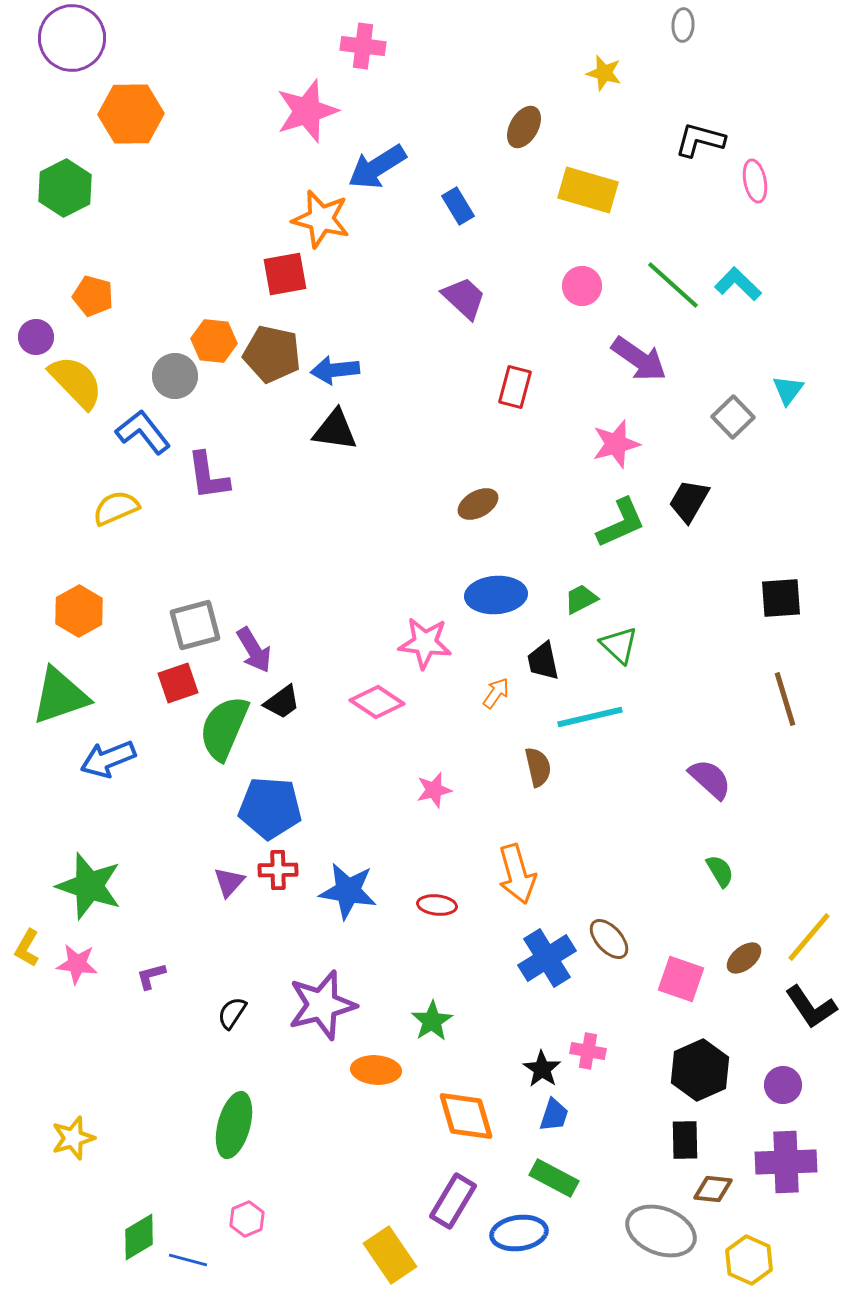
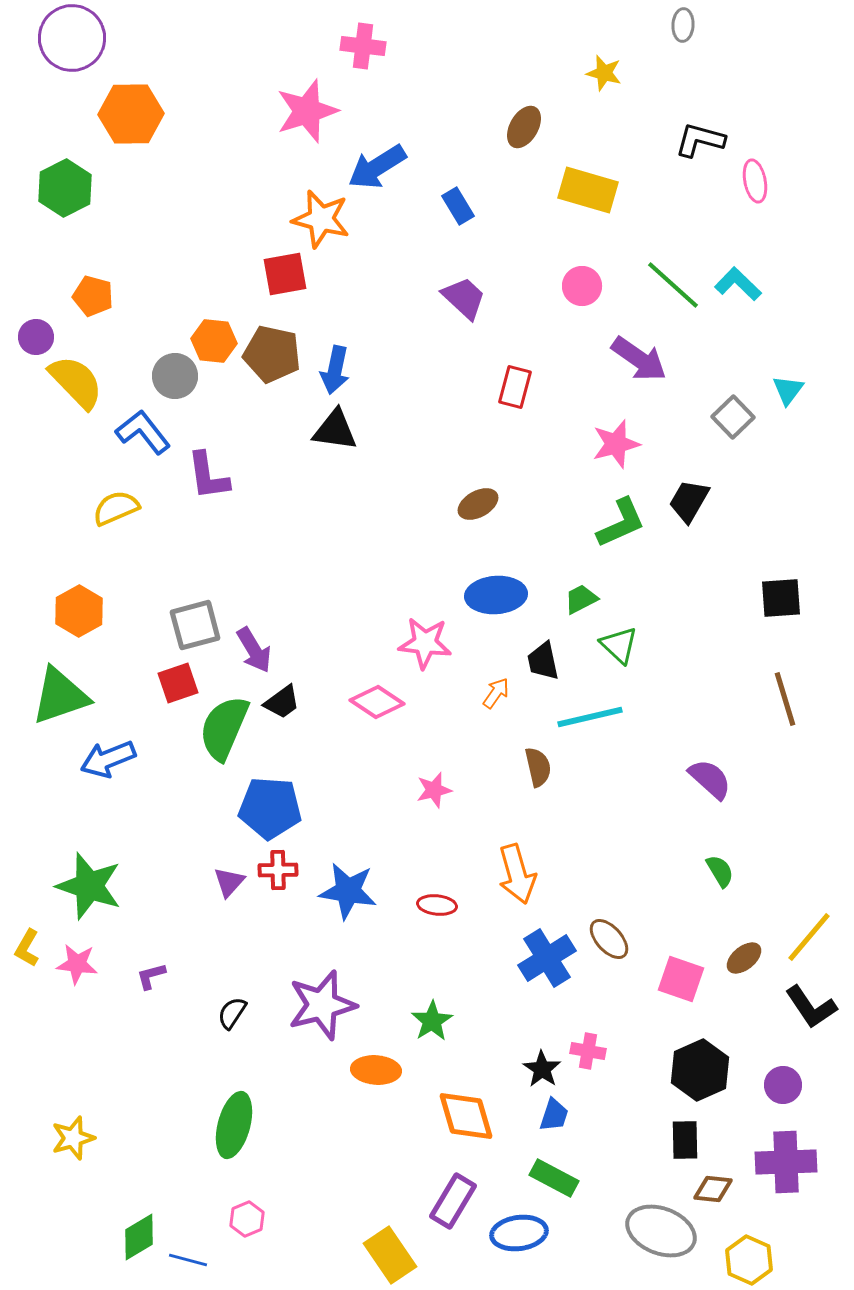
blue arrow at (335, 370): rotated 72 degrees counterclockwise
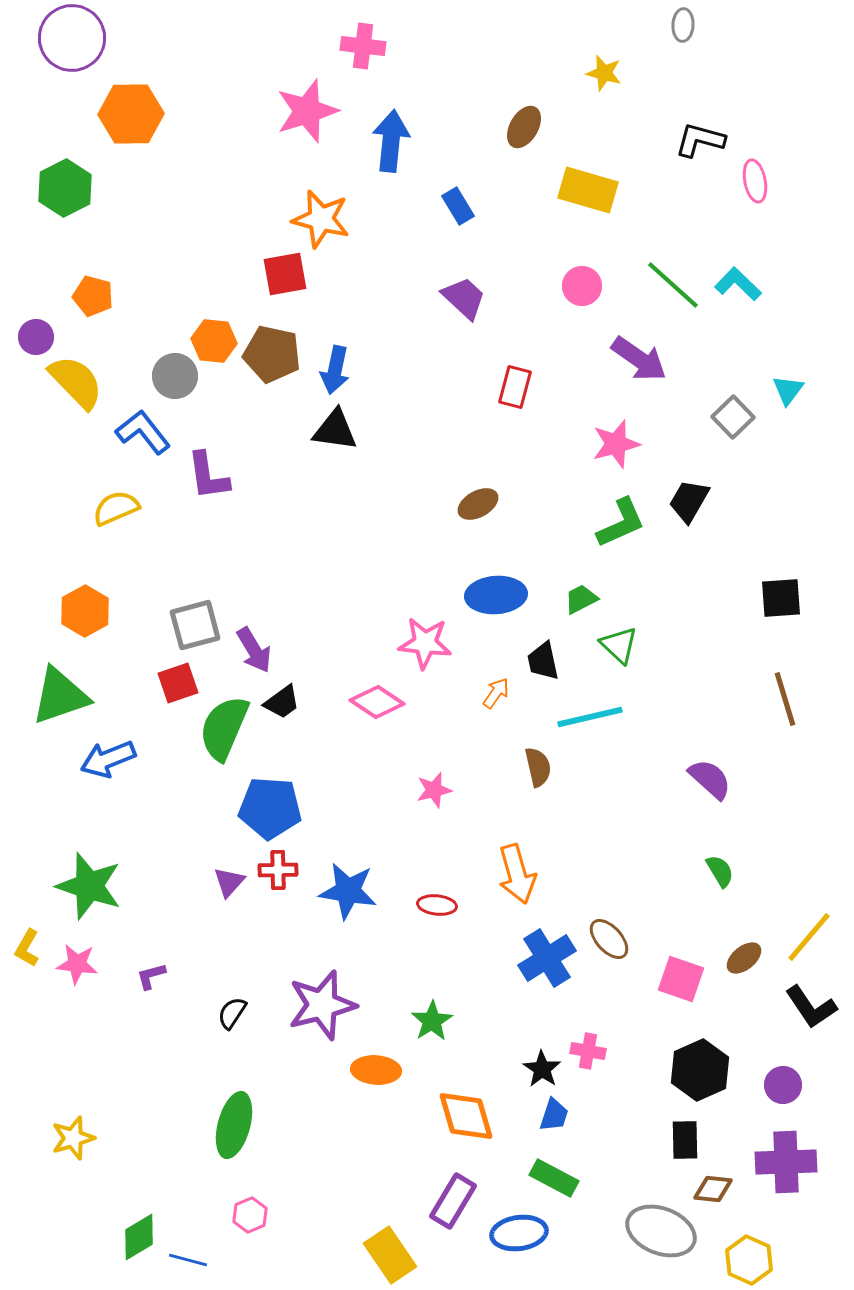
blue arrow at (377, 167): moved 14 px right, 26 px up; rotated 128 degrees clockwise
orange hexagon at (79, 611): moved 6 px right
pink hexagon at (247, 1219): moved 3 px right, 4 px up
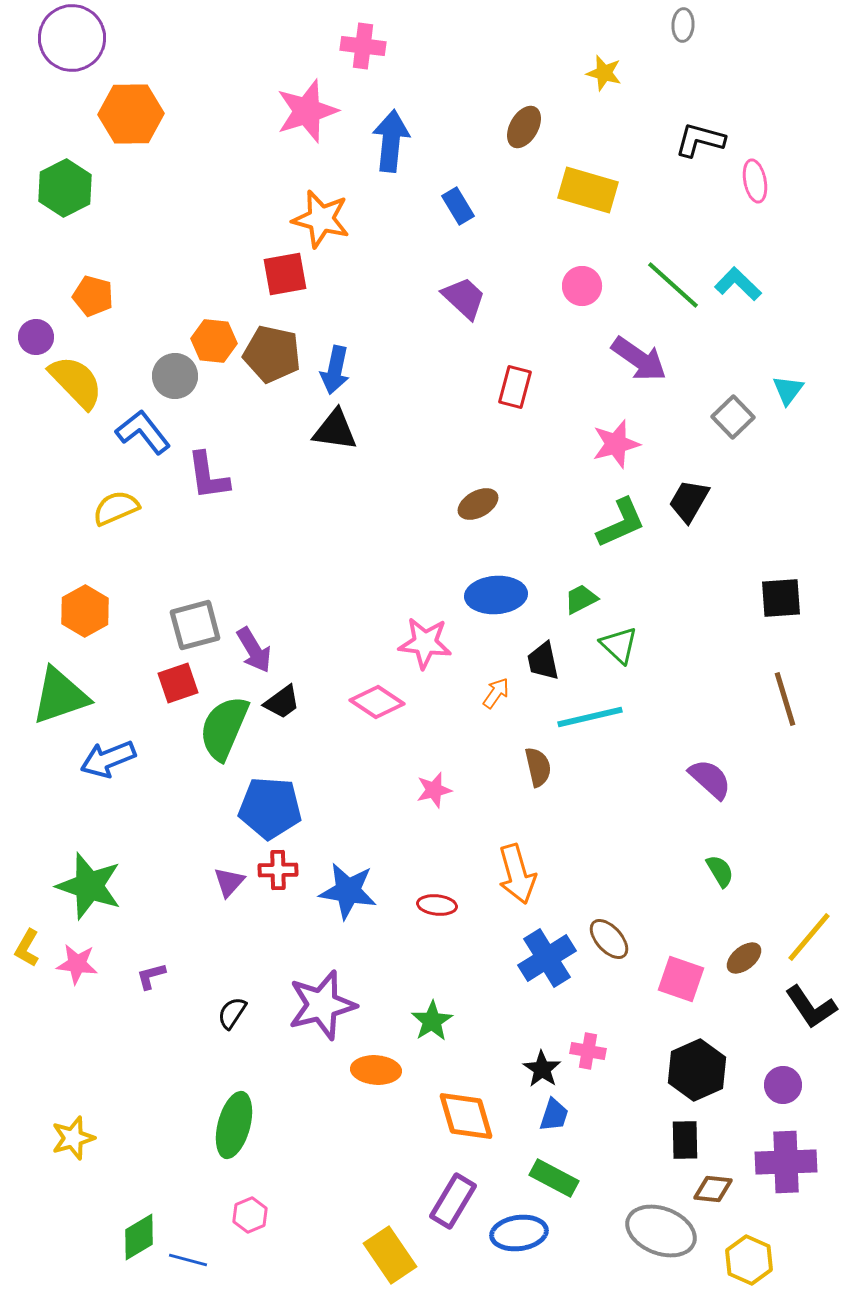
black hexagon at (700, 1070): moved 3 px left
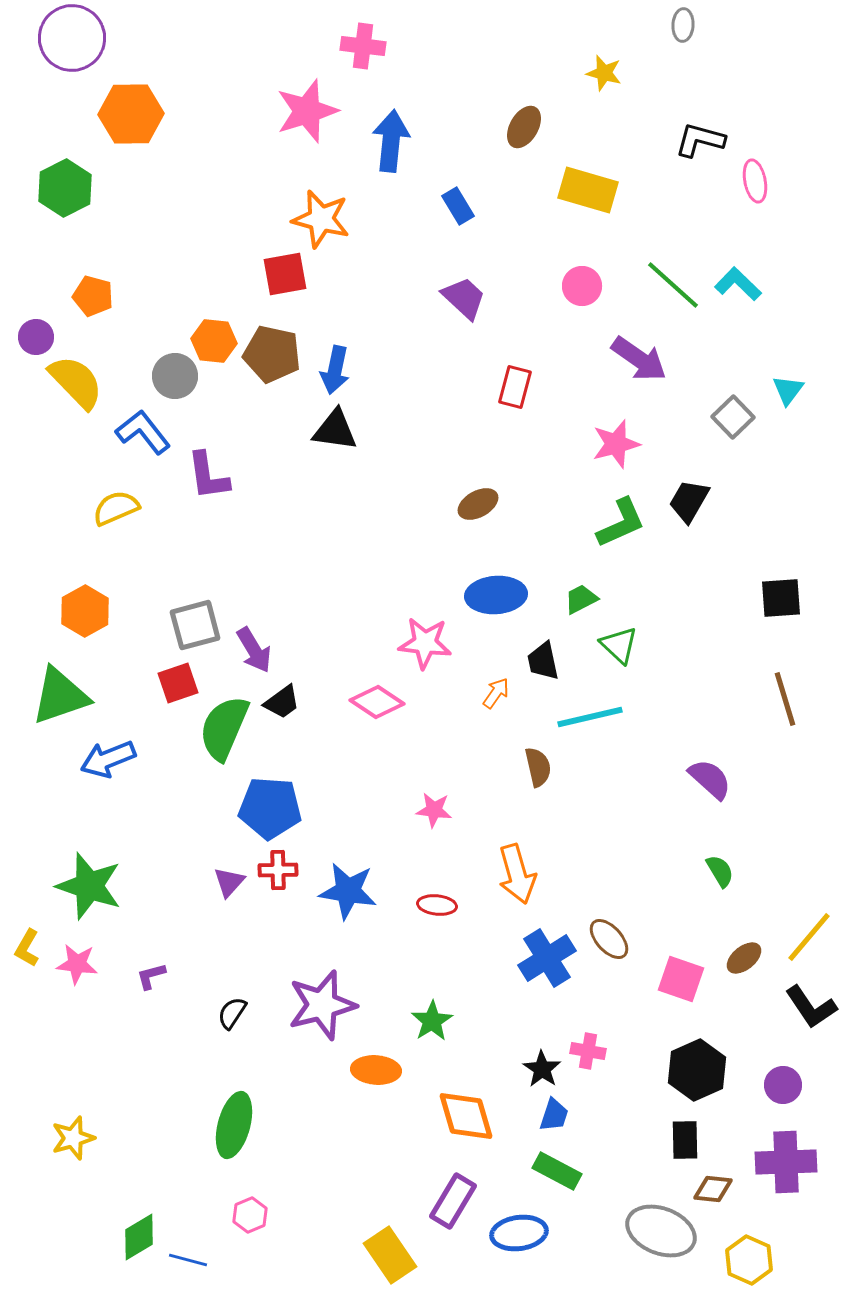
pink star at (434, 790): moved 20 px down; rotated 21 degrees clockwise
green rectangle at (554, 1178): moved 3 px right, 7 px up
